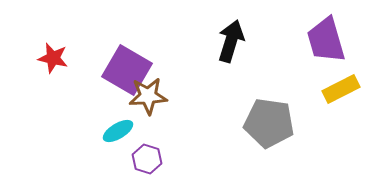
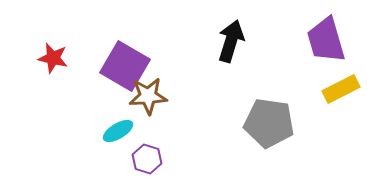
purple square: moved 2 px left, 4 px up
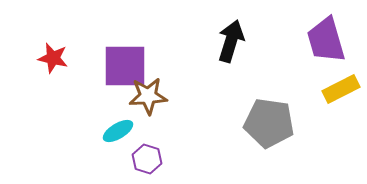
purple square: rotated 30 degrees counterclockwise
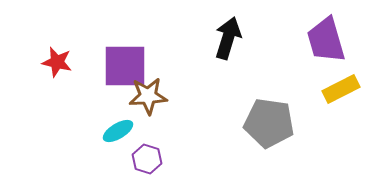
black arrow: moved 3 px left, 3 px up
red star: moved 4 px right, 4 px down
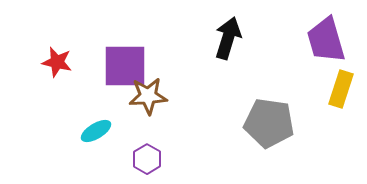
yellow rectangle: rotated 45 degrees counterclockwise
cyan ellipse: moved 22 px left
purple hexagon: rotated 12 degrees clockwise
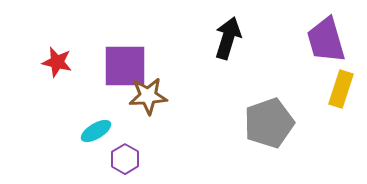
gray pentagon: rotated 27 degrees counterclockwise
purple hexagon: moved 22 px left
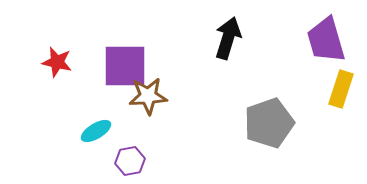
purple hexagon: moved 5 px right, 2 px down; rotated 20 degrees clockwise
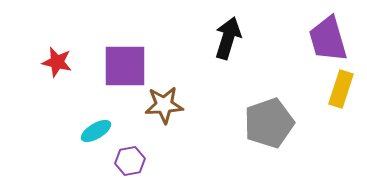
purple trapezoid: moved 2 px right, 1 px up
brown star: moved 16 px right, 9 px down
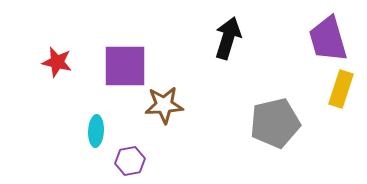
gray pentagon: moved 6 px right; rotated 6 degrees clockwise
cyan ellipse: rotated 56 degrees counterclockwise
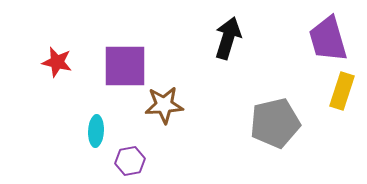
yellow rectangle: moved 1 px right, 2 px down
